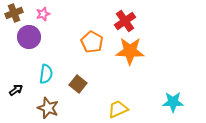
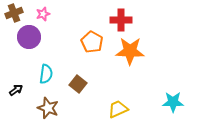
red cross: moved 4 px left, 1 px up; rotated 35 degrees clockwise
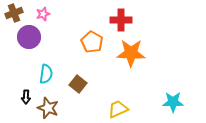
orange star: moved 1 px right, 2 px down
black arrow: moved 10 px right, 7 px down; rotated 128 degrees clockwise
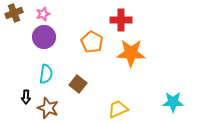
purple circle: moved 15 px right
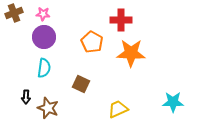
pink star: rotated 24 degrees clockwise
cyan semicircle: moved 2 px left, 6 px up
brown square: moved 3 px right; rotated 12 degrees counterclockwise
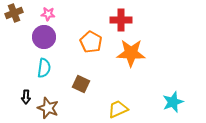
pink star: moved 5 px right
orange pentagon: moved 1 px left
cyan star: rotated 20 degrees counterclockwise
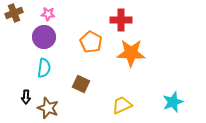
yellow trapezoid: moved 4 px right, 4 px up
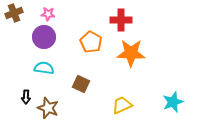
cyan semicircle: rotated 90 degrees counterclockwise
